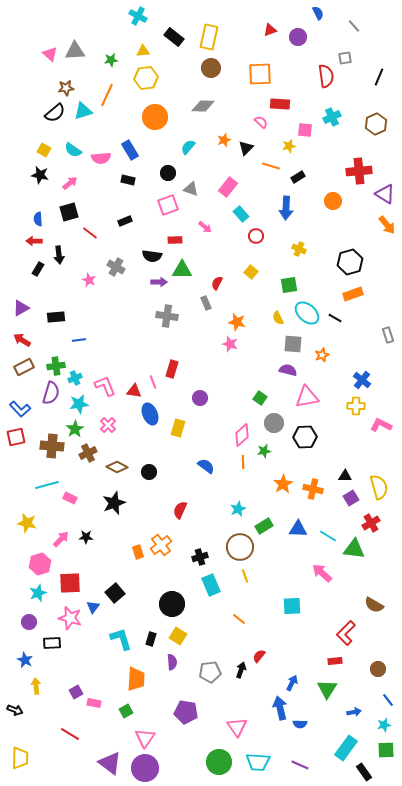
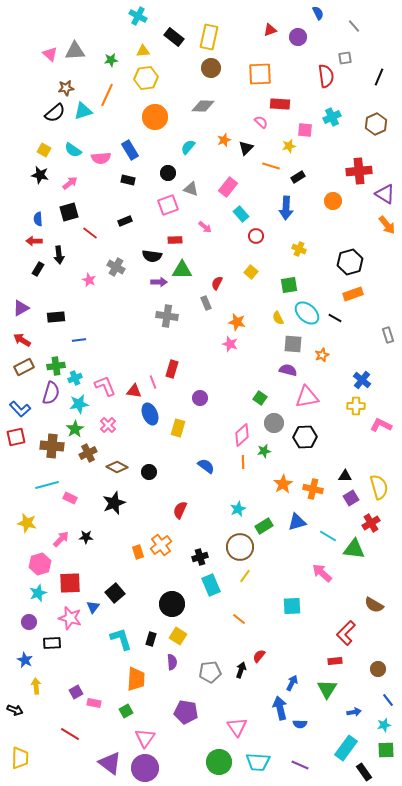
blue triangle at (298, 529): moved 1 px left, 7 px up; rotated 18 degrees counterclockwise
yellow line at (245, 576): rotated 56 degrees clockwise
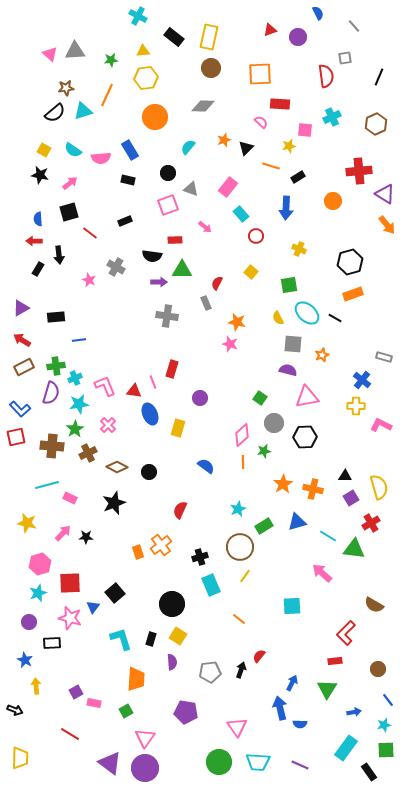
gray rectangle at (388, 335): moved 4 px left, 22 px down; rotated 56 degrees counterclockwise
pink arrow at (61, 539): moved 2 px right, 6 px up
black rectangle at (364, 772): moved 5 px right
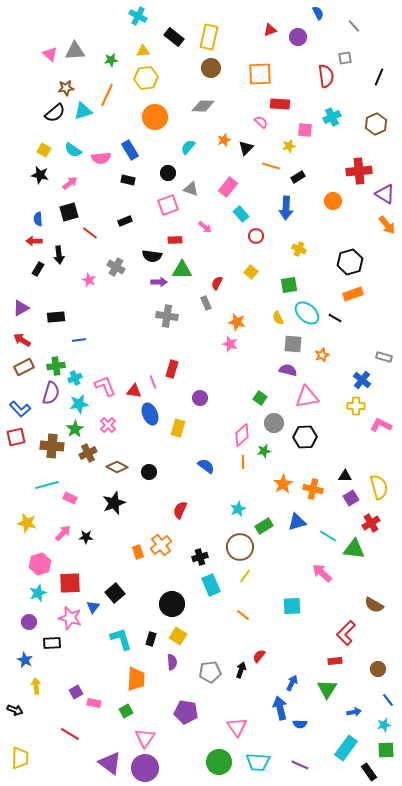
orange line at (239, 619): moved 4 px right, 4 px up
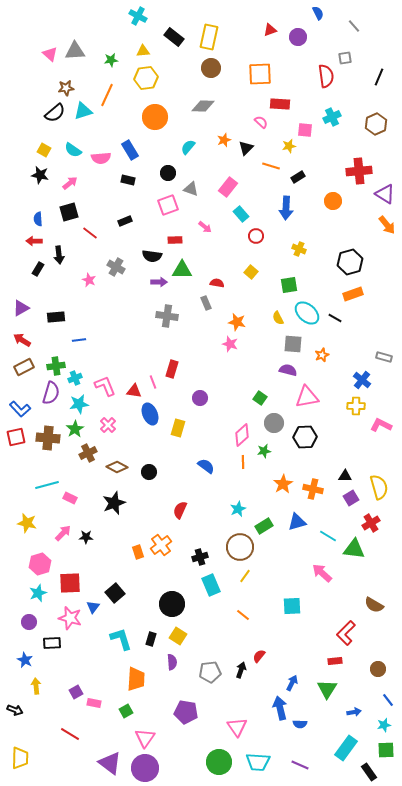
red semicircle at (217, 283): rotated 72 degrees clockwise
brown cross at (52, 446): moved 4 px left, 8 px up
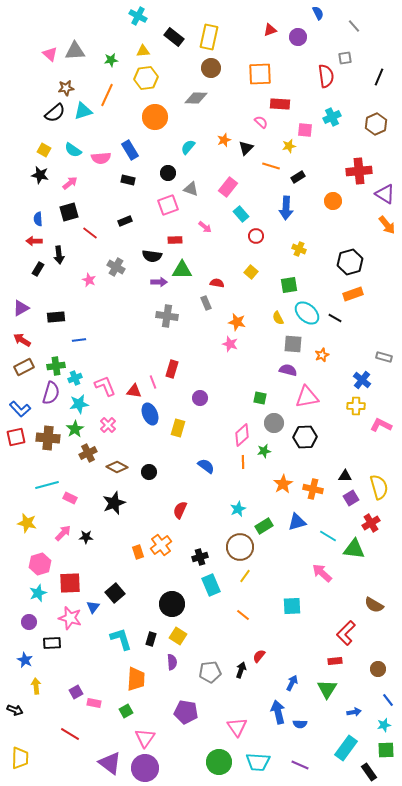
gray diamond at (203, 106): moved 7 px left, 8 px up
green square at (260, 398): rotated 24 degrees counterclockwise
blue arrow at (280, 708): moved 2 px left, 4 px down
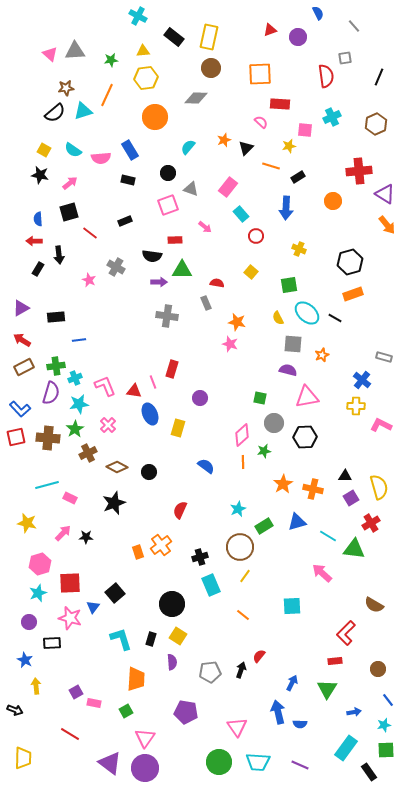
yellow trapezoid at (20, 758): moved 3 px right
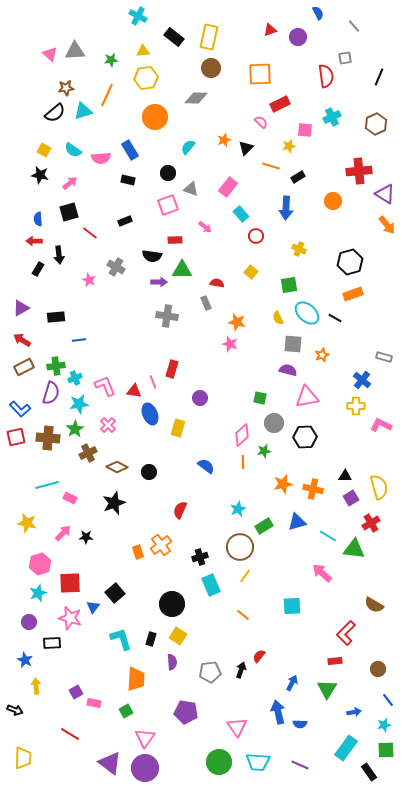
red rectangle at (280, 104): rotated 30 degrees counterclockwise
orange star at (283, 484): rotated 18 degrees clockwise
